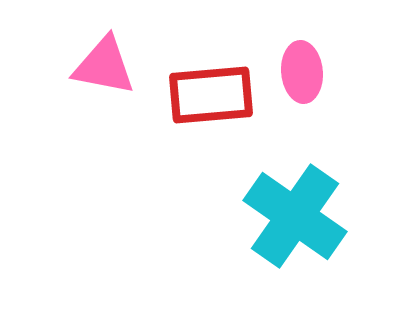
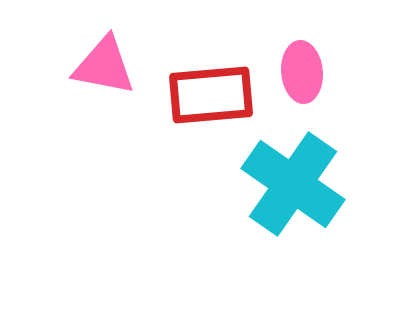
cyan cross: moved 2 px left, 32 px up
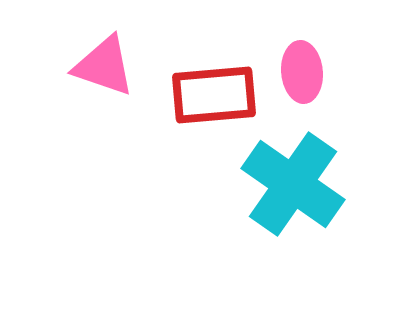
pink triangle: rotated 8 degrees clockwise
red rectangle: moved 3 px right
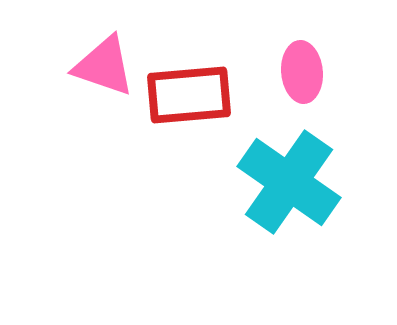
red rectangle: moved 25 px left
cyan cross: moved 4 px left, 2 px up
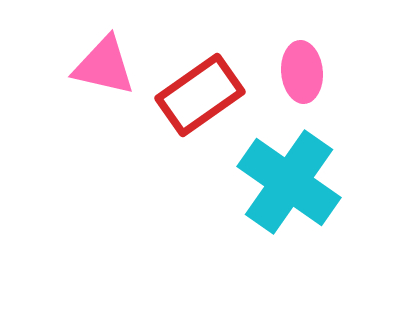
pink triangle: rotated 6 degrees counterclockwise
red rectangle: moved 11 px right; rotated 30 degrees counterclockwise
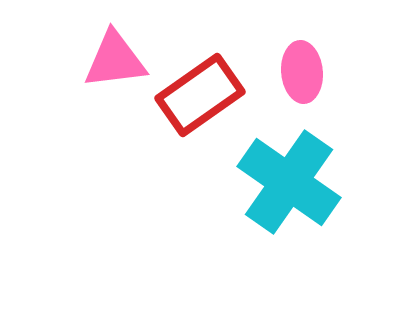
pink triangle: moved 11 px right, 6 px up; rotated 20 degrees counterclockwise
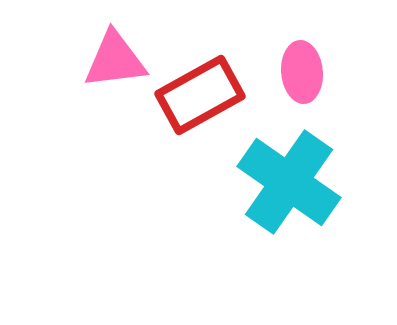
red rectangle: rotated 6 degrees clockwise
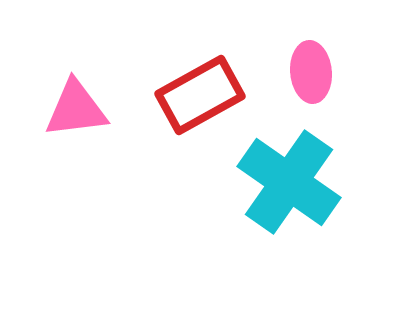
pink triangle: moved 39 px left, 49 px down
pink ellipse: moved 9 px right
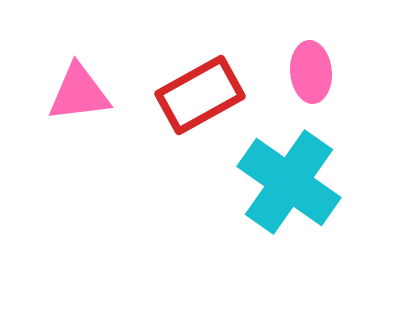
pink triangle: moved 3 px right, 16 px up
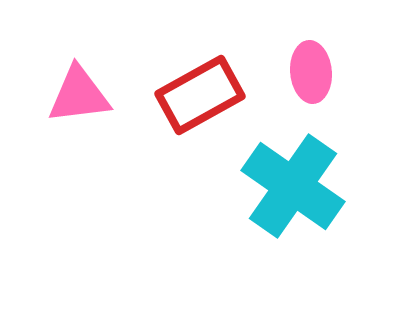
pink triangle: moved 2 px down
cyan cross: moved 4 px right, 4 px down
